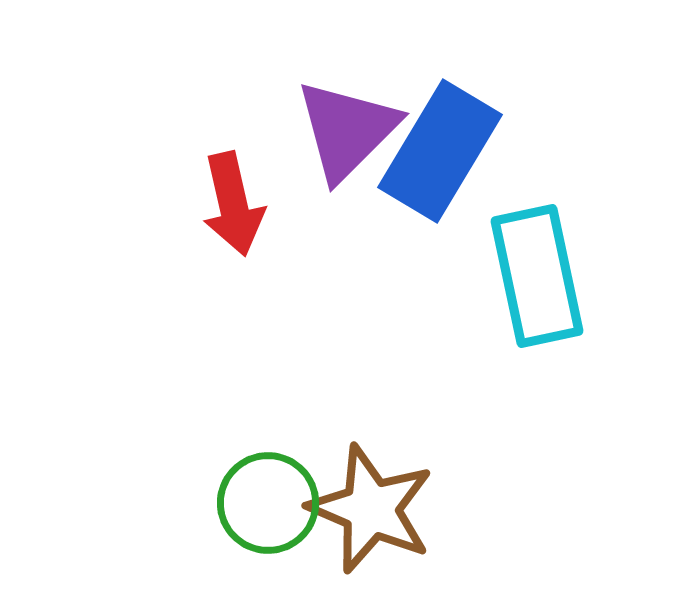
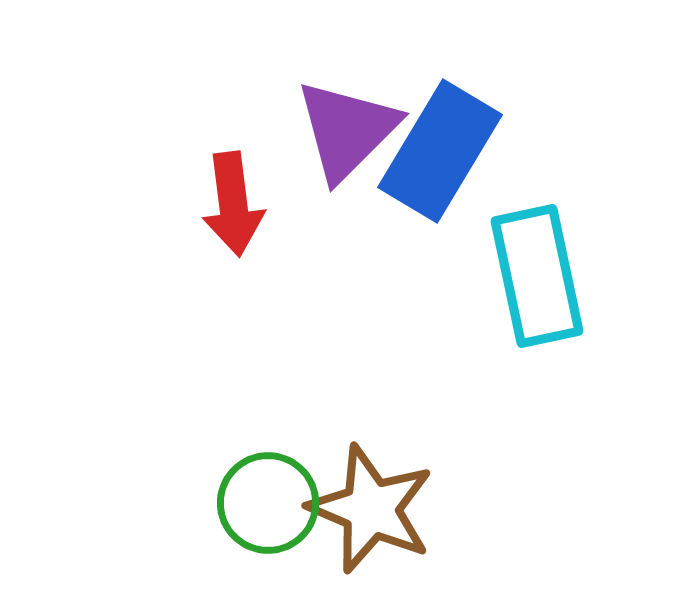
red arrow: rotated 6 degrees clockwise
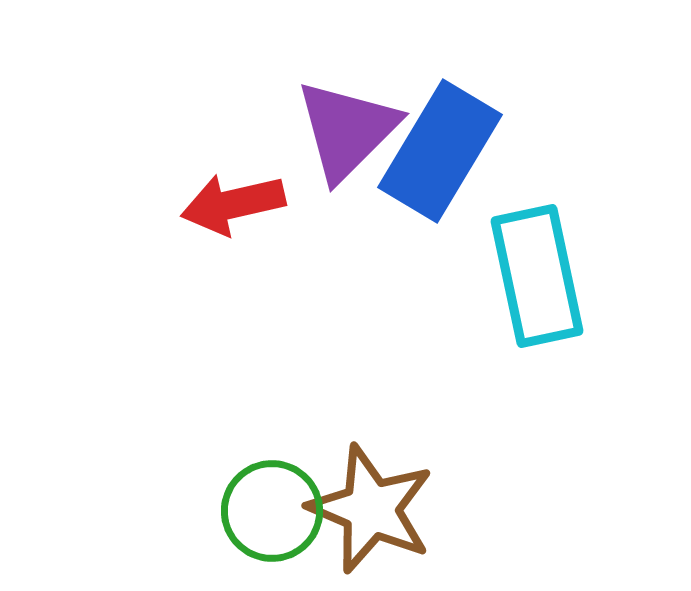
red arrow: rotated 84 degrees clockwise
green circle: moved 4 px right, 8 px down
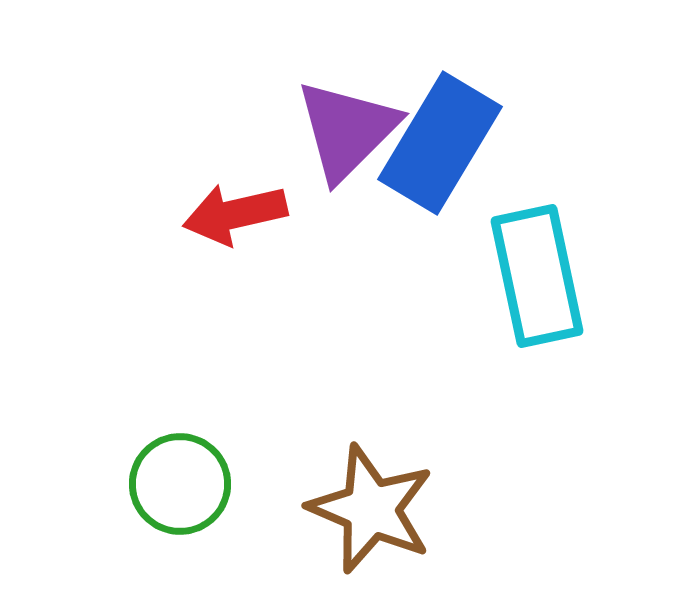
blue rectangle: moved 8 px up
red arrow: moved 2 px right, 10 px down
green circle: moved 92 px left, 27 px up
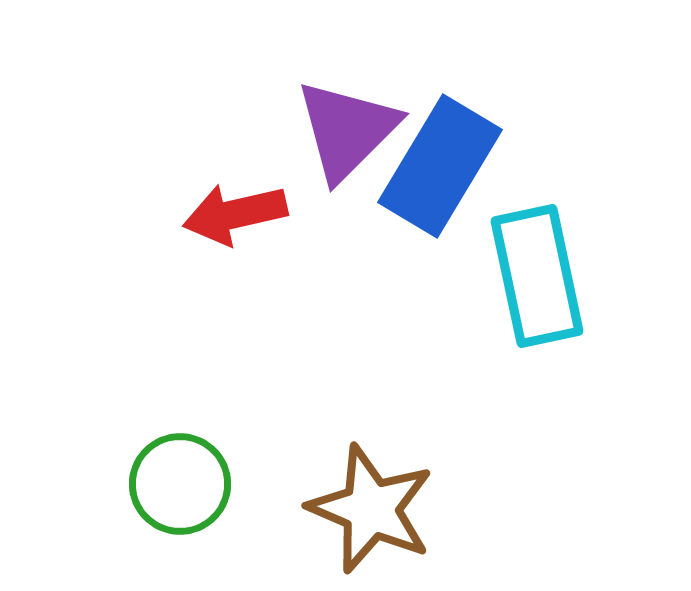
blue rectangle: moved 23 px down
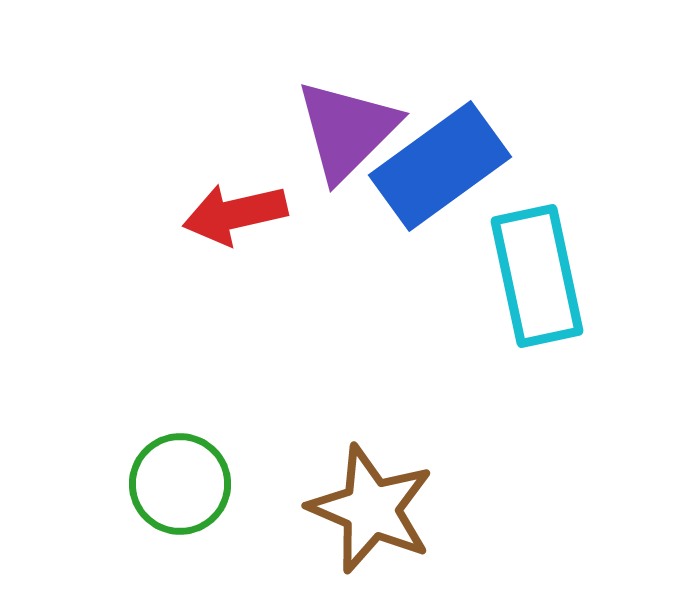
blue rectangle: rotated 23 degrees clockwise
